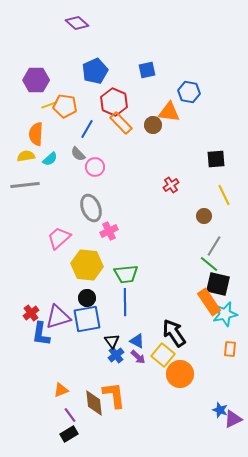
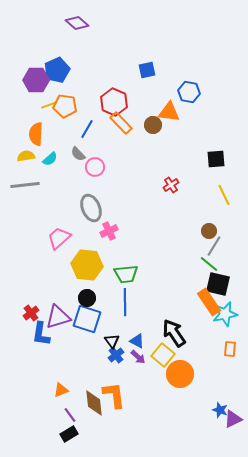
blue pentagon at (95, 71): moved 38 px left, 1 px up
brown circle at (204, 216): moved 5 px right, 15 px down
blue square at (87, 319): rotated 28 degrees clockwise
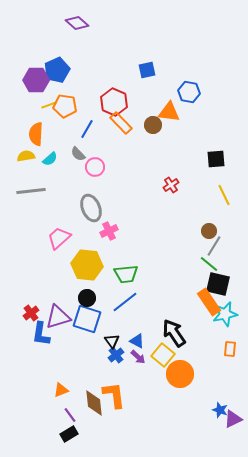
gray line at (25, 185): moved 6 px right, 6 px down
blue line at (125, 302): rotated 52 degrees clockwise
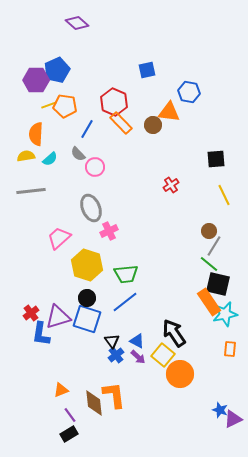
yellow hexagon at (87, 265): rotated 12 degrees clockwise
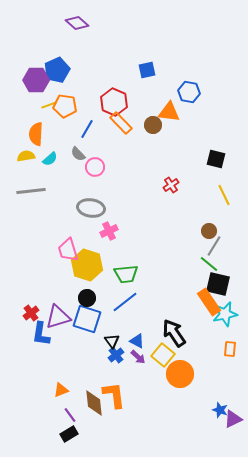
black square at (216, 159): rotated 18 degrees clockwise
gray ellipse at (91, 208): rotated 60 degrees counterclockwise
pink trapezoid at (59, 238): moved 9 px right, 12 px down; rotated 65 degrees counterclockwise
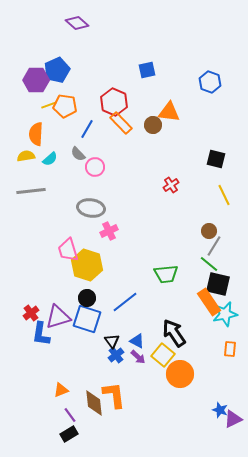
blue hexagon at (189, 92): moved 21 px right, 10 px up; rotated 10 degrees clockwise
green trapezoid at (126, 274): moved 40 px right
